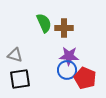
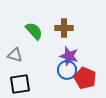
green semicircle: moved 10 px left, 8 px down; rotated 18 degrees counterclockwise
purple star: rotated 12 degrees clockwise
black square: moved 5 px down
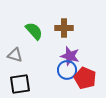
purple star: moved 1 px right
